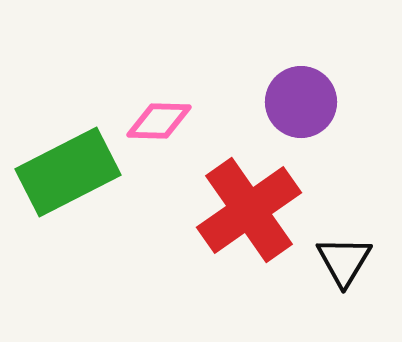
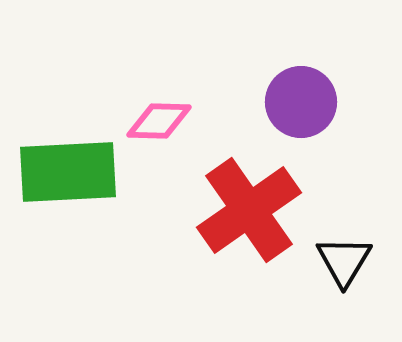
green rectangle: rotated 24 degrees clockwise
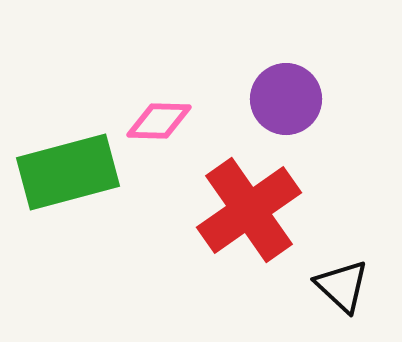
purple circle: moved 15 px left, 3 px up
green rectangle: rotated 12 degrees counterclockwise
black triangle: moved 2 px left, 25 px down; rotated 18 degrees counterclockwise
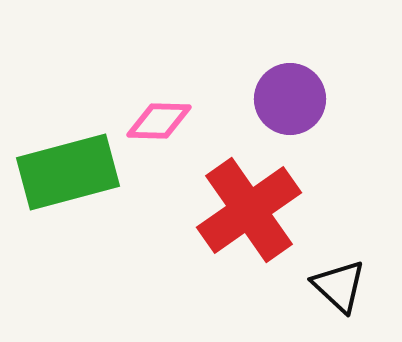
purple circle: moved 4 px right
black triangle: moved 3 px left
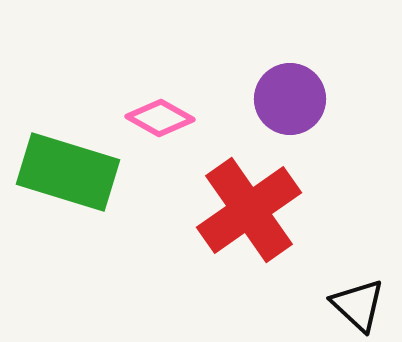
pink diamond: moved 1 px right, 3 px up; rotated 28 degrees clockwise
green rectangle: rotated 32 degrees clockwise
black triangle: moved 19 px right, 19 px down
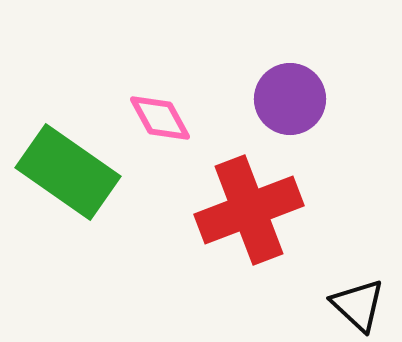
pink diamond: rotated 32 degrees clockwise
green rectangle: rotated 18 degrees clockwise
red cross: rotated 14 degrees clockwise
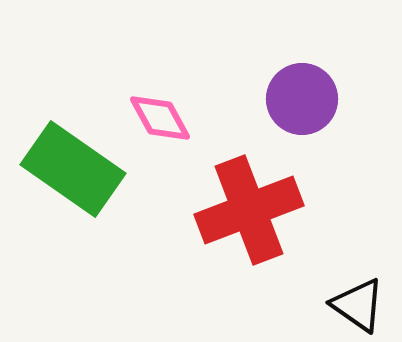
purple circle: moved 12 px right
green rectangle: moved 5 px right, 3 px up
black triangle: rotated 8 degrees counterclockwise
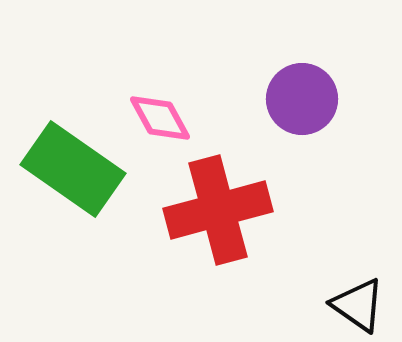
red cross: moved 31 px left; rotated 6 degrees clockwise
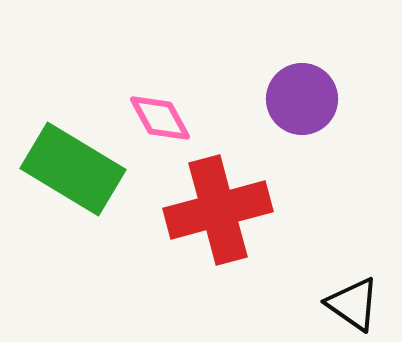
green rectangle: rotated 4 degrees counterclockwise
black triangle: moved 5 px left, 1 px up
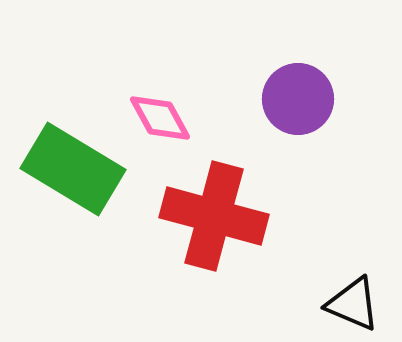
purple circle: moved 4 px left
red cross: moved 4 px left, 6 px down; rotated 30 degrees clockwise
black triangle: rotated 12 degrees counterclockwise
